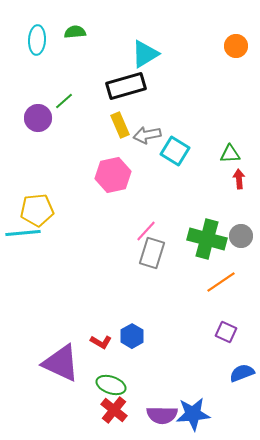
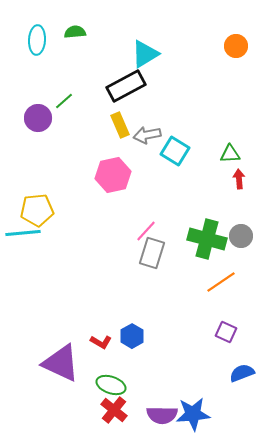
black rectangle: rotated 12 degrees counterclockwise
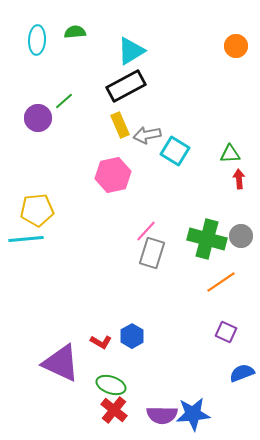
cyan triangle: moved 14 px left, 3 px up
cyan line: moved 3 px right, 6 px down
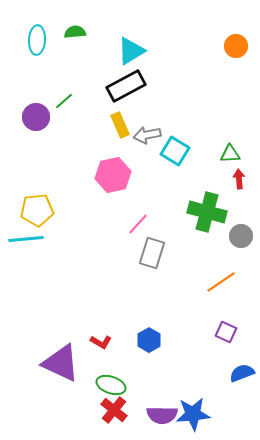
purple circle: moved 2 px left, 1 px up
pink line: moved 8 px left, 7 px up
green cross: moved 27 px up
blue hexagon: moved 17 px right, 4 px down
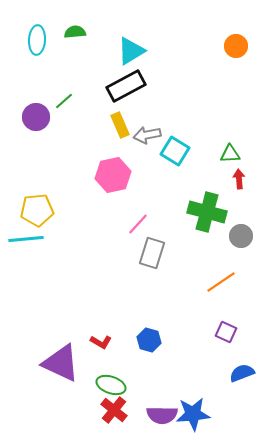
blue hexagon: rotated 15 degrees counterclockwise
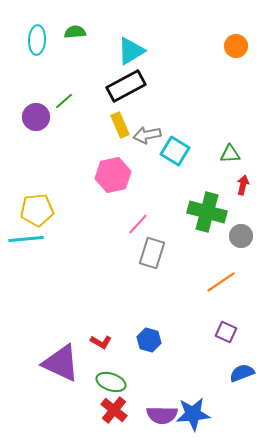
red arrow: moved 4 px right, 6 px down; rotated 18 degrees clockwise
green ellipse: moved 3 px up
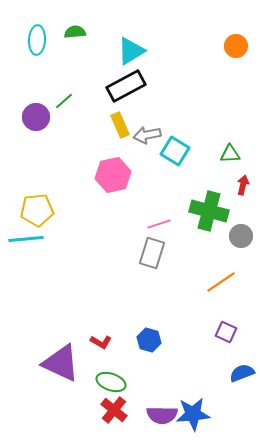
green cross: moved 2 px right, 1 px up
pink line: moved 21 px right; rotated 30 degrees clockwise
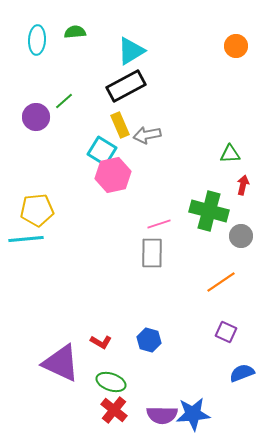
cyan square: moved 73 px left
gray rectangle: rotated 16 degrees counterclockwise
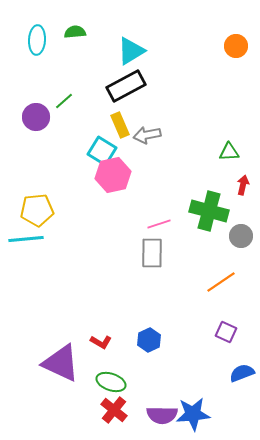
green triangle: moved 1 px left, 2 px up
blue hexagon: rotated 20 degrees clockwise
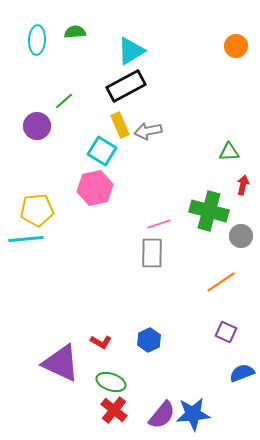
purple circle: moved 1 px right, 9 px down
gray arrow: moved 1 px right, 4 px up
pink hexagon: moved 18 px left, 13 px down
purple semicircle: rotated 52 degrees counterclockwise
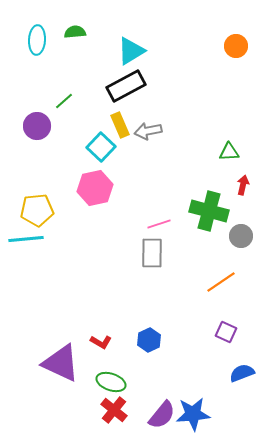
cyan square: moved 1 px left, 4 px up; rotated 12 degrees clockwise
